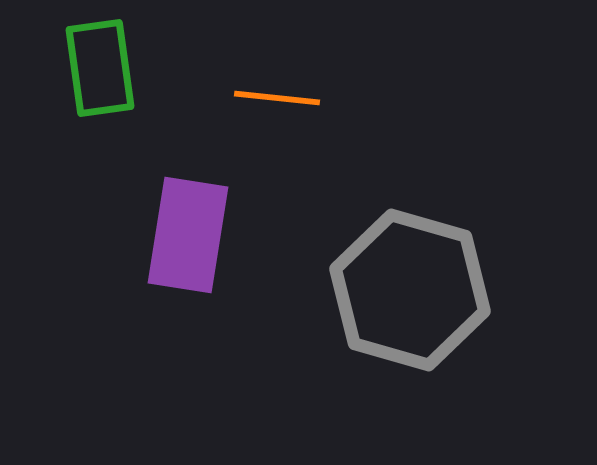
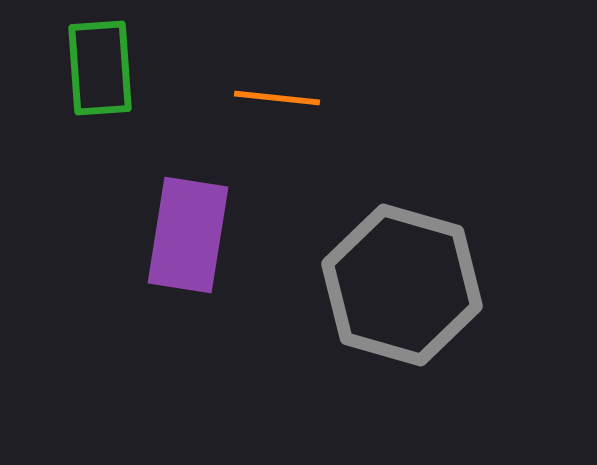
green rectangle: rotated 4 degrees clockwise
gray hexagon: moved 8 px left, 5 px up
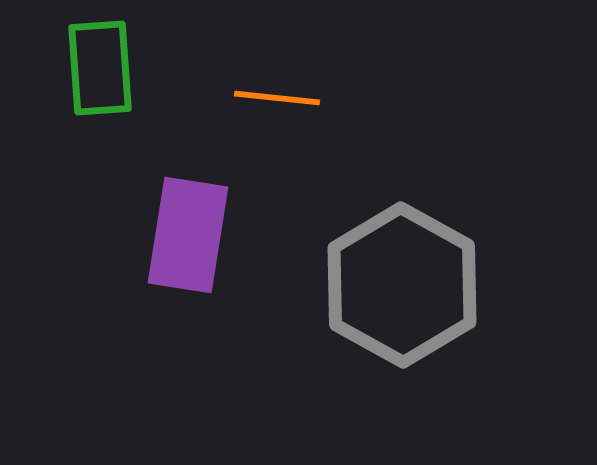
gray hexagon: rotated 13 degrees clockwise
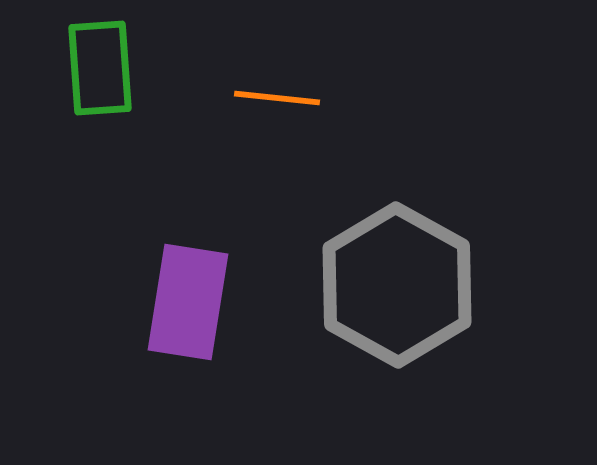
purple rectangle: moved 67 px down
gray hexagon: moved 5 px left
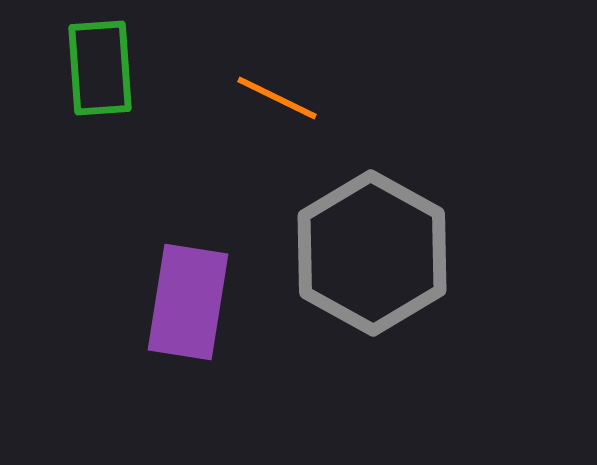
orange line: rotated 20 degrees clockwise
gray hexagon: moved 25 px left, 32 px up
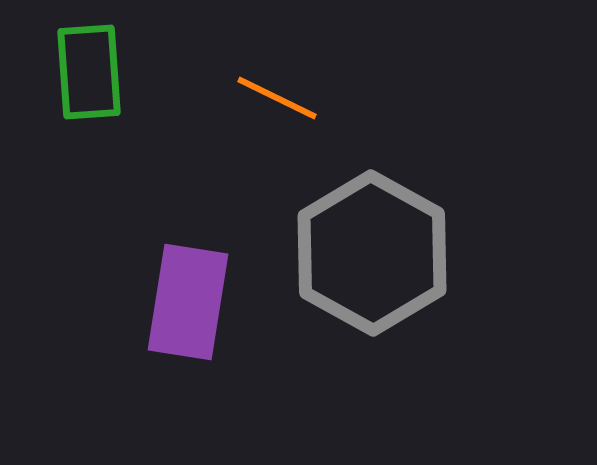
green rectangle: moved 11 px left, 4 px down
